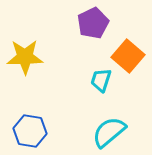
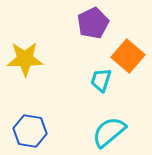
yellow star: moved 2 px down
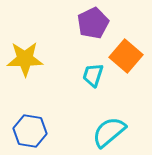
orange square: moved 2 px left
cyan trapezoid: moved 8 px left, 5 px up
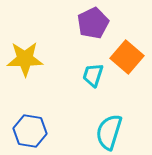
orange square: moved 1 px right, 1 px down
cyan semicircle: rotated 33 degrees counterclockwise
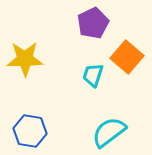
cyan semicircle: rotated 36 degrees clockwise
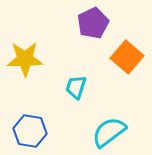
cyan trapezoid: moved 17 px left, 12 px down
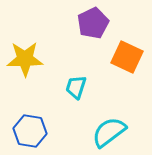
orange square: rotated 16 degrees counterclockwise
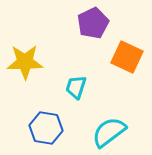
yellow star: moved 3 px down
blue hexagon: moved 16 px right, 3 px up
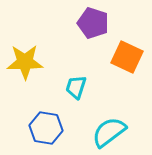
purple pentagon: rotated 28 degrees counterclockwise
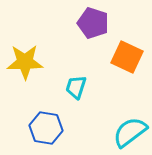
cyan semicircle: moved 21 px right
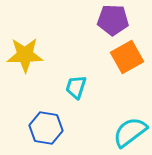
purple pentagon: moved 20 px right, 3 px up; rotated 16 degrees counterclockwise
orange square: rotated 36 degrees clockwise
yellow star: moved 7 px up
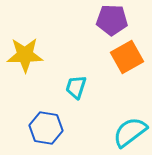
purple pentagon: moved 1 px left
